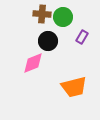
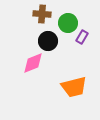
green circle: moved 5 px right, 6 px down
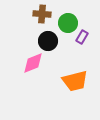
orange trapezoid: moved 1 px right, 6 px up
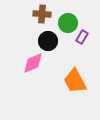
orange trapezoid: rotated 76 degrees clockwise
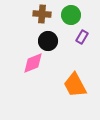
green circle: moved 3 px right, 8 px up
orange trapezoid: moved 4 px down
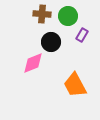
green circle: moved 3 px left, 1 px down
purple rectangle: moved 2 px up
black circle: moved 3 px right, 1 px down
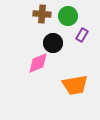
black circle: moved 2 px right, 1 px down
pink diamond: moved 5 px right
orange trapezoid: rotated 72 degrees counterclockwise
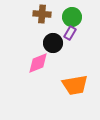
green circle: moved 4 px right, 1 px down
purple rectangle: moved 12 px left, 2 px up
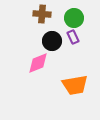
green circle: moved 2 px right, 1 px down
purple rectangle: moved 3 px right, 4 px down; rotated 56 degrees counterclockwise
black circle: moved 1 px left, 2 px up
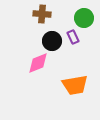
green circle: moved 10 px right
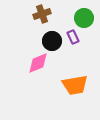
brown cross: rotated 24 degrees counterclockwise
